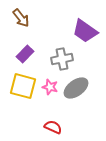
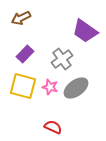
brown arrow: rotated 102 degrees clockwise
gray cross: rotated 25 degrees counterclockwise
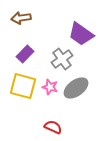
brown arrow: rotated 18 degrees clockwise
purple trapezoid: moved 4 px left, 3 px down
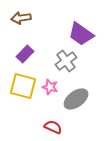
gray cross: moved 4 px right, 2 px down
gray ellipse: moved 11 px down
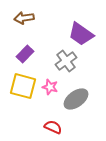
brown arrow: moved 3 px right
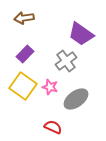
yellow square: rotated 20 degrees clockwise
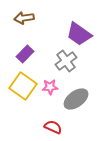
purple trapezoid: moved 2 px left
pink star: rotated 21 degrees counterclockwise
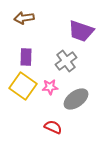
purple trapezoid: moved 2 px right, 3 px up; rotated 16 degrees counterclockwise
purple rectangle: moved 1 px right, 3 px down; rotated 42 degrees counterclockwise
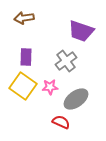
red semicircle: moved 8 px right, 5 px up
